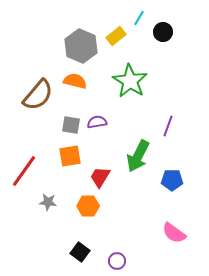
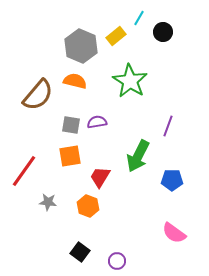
orange hexagon: rotated 20 degrees clockwise
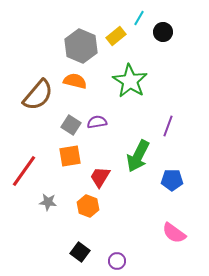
gray square: rotated 24 degrees clockwise
